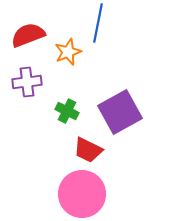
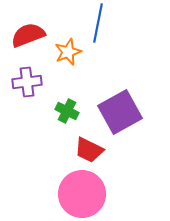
red trapezoid: moved 1 px right
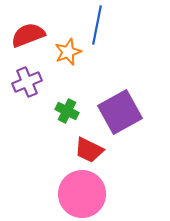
blue line: moved 1 px left, 2 px down
purple cross: rotated 16 degrees counterclockwise
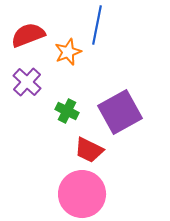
purple cross: rotated 24 degrees counterclockwise
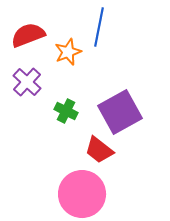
blue line: moved 2 px right, 2 px down
green cross: moved 1 px left
red trapezoid: moved 10 px right; rotated 12 degrees clockwise
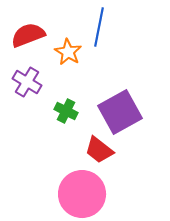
orange star: rotated 20 degrees counterclockwise
purple cross: rotated 12 degrees counterclockwise
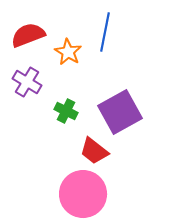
blue line: moved 6 px right, 5 px down
red trapezoid: moved 5 px left, 1 px down
pink circle: moved 1 px right
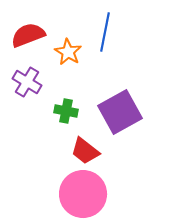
green cross: rotated 15 degrees counterclockwise
red trapezoid: moved 9 px left
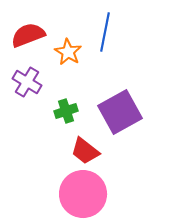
green cross: rotated 30 degrees counterclockwise
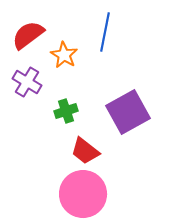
red semicircle: rotated 16 degrees counterclockwise
orange star: moved 4 px left, 3 px down
purple square: moved 8 px right
